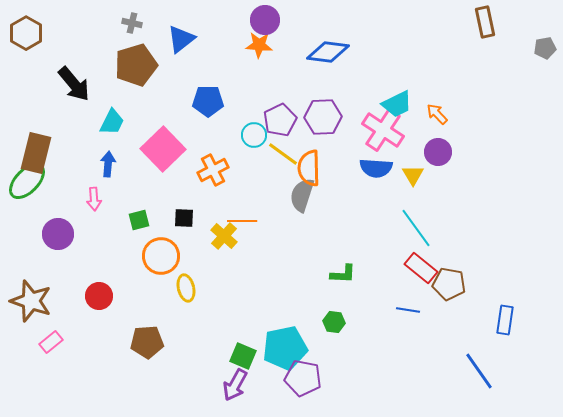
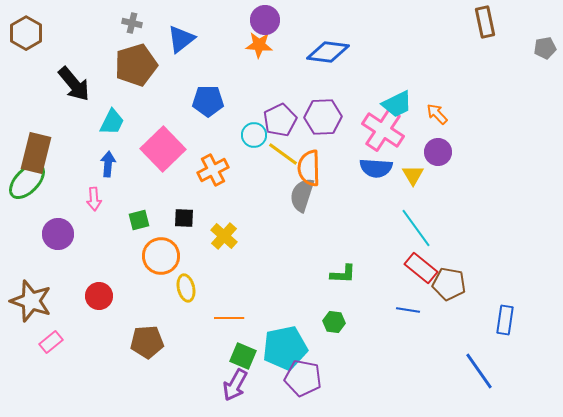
orange line at (242, 221): moved 13 px left, 97 px down
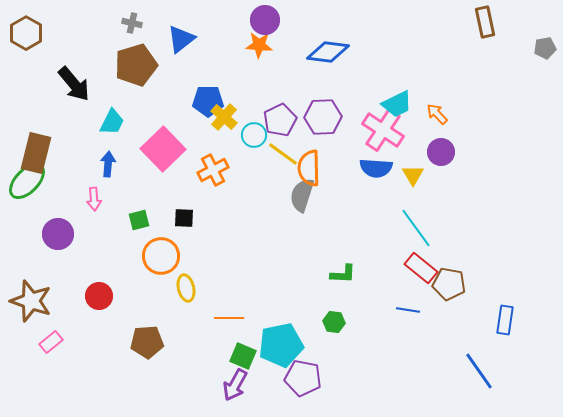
purple circle at (438, 152): moved 3 px right
yellow cross at (224, 236): moved 119 px up
cyan pentagon at (285, 348): moved 4 px left, 3 px up
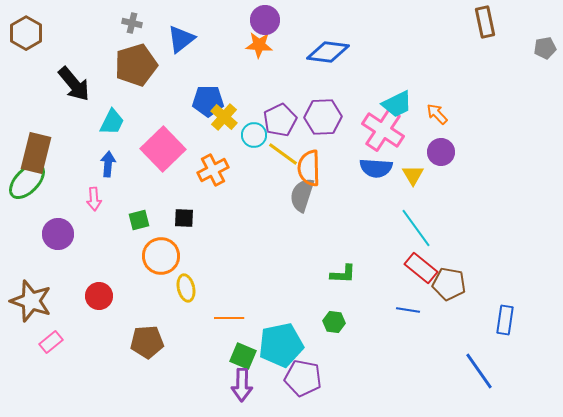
purple arrow at (235, 385): moved 7 px right; rotated 28 degrees counterclockwise
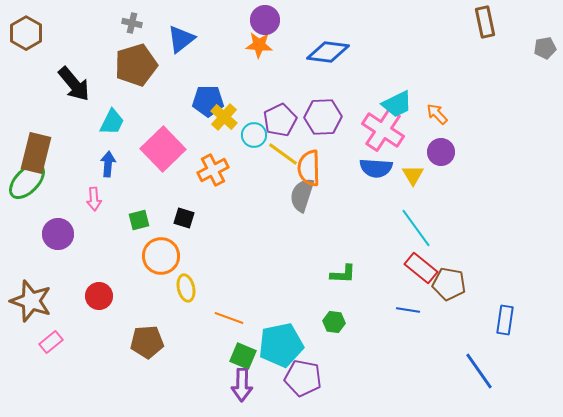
black square at (184, 218): rotated 15 degrees clockwise
orange line at (229, 318): rotated 20 degrees clockwise
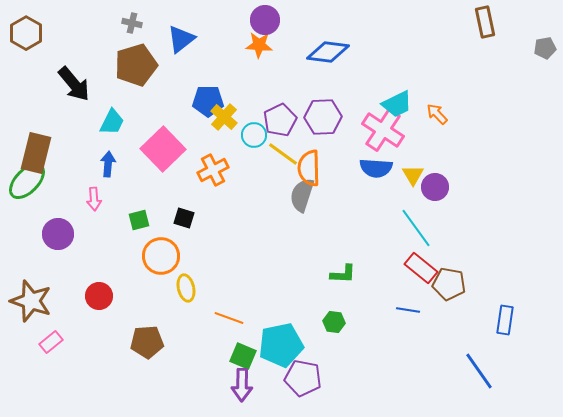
purple circle at (441, 152): moved 6 px left, 35 px down
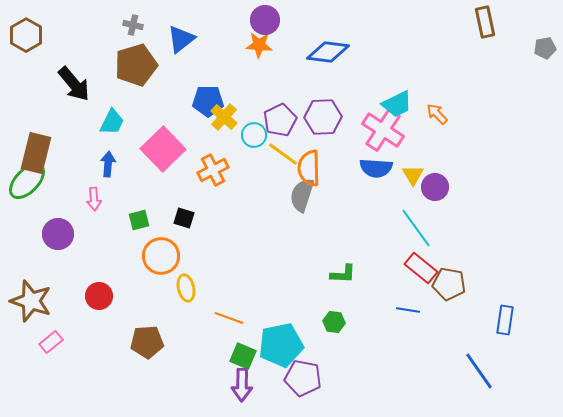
gray cross at (132, 23): moved 1 px right, 2 px down
brown hexagon at (26, 33): moved 2 px down
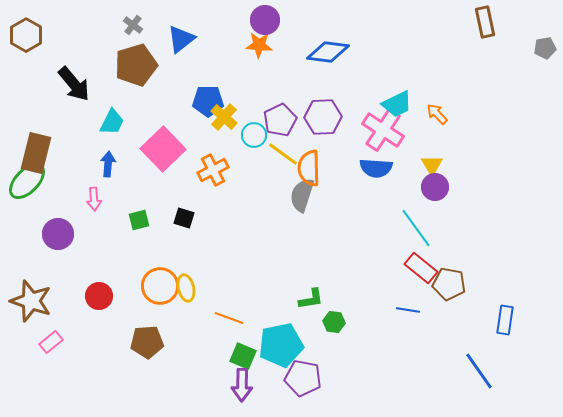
gray cross at (133, 25): rotated 24 degrees clockwise
yellow triangle at (413, 175): moved 19 px right, 10 px up
orange circle at (161, 256): moved 1 px left, 30 px down
green L-shape at (343, 274): moved 32 px left, 25 px down; rotated 12 degrees counterclockwise
